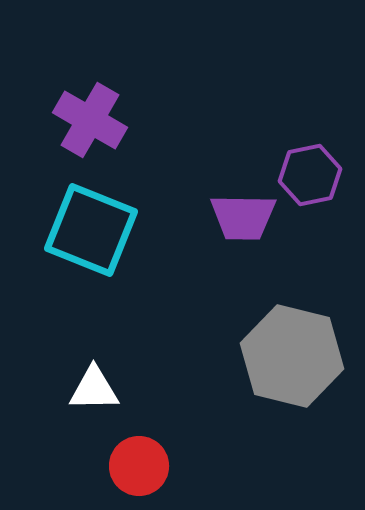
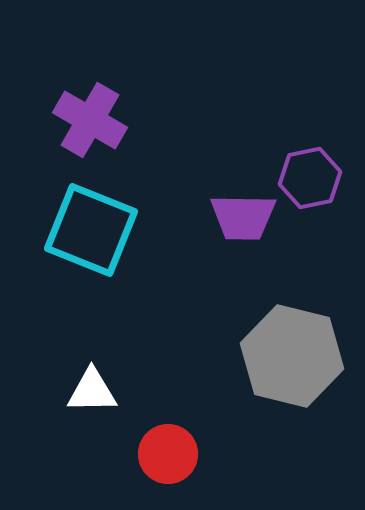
purple hexagon: moved 3 px down
white triangle: moved 2 px left, 2 px down
red circle: moved 29 px right, 12 px up
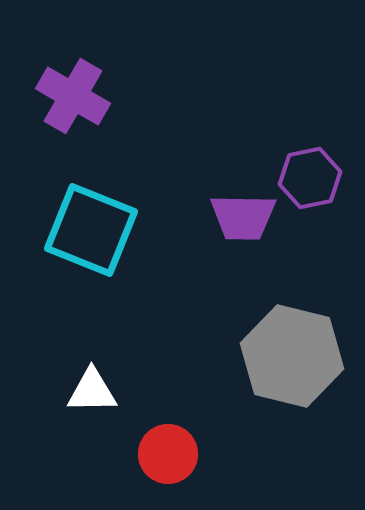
purple cross: moved 17 px left, 24 px up
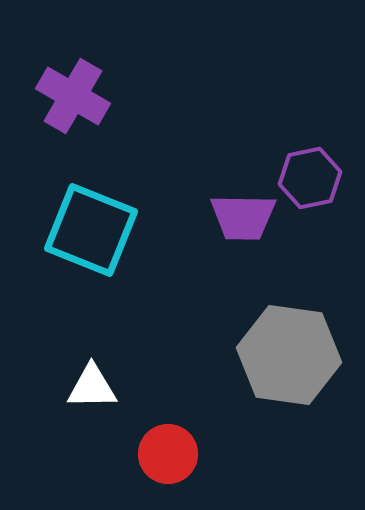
gray hexagon: moved 3 px left, 1 px up; rotated 6 degrees counterclockwise
white triangle: moved 4 px up
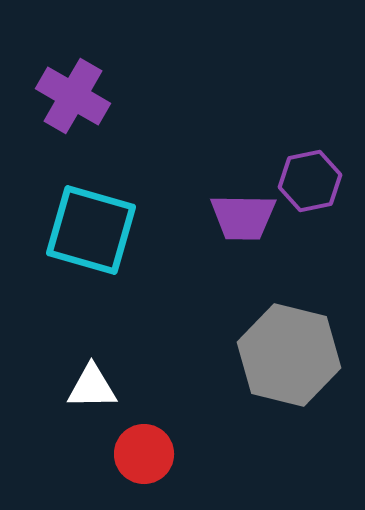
purple hexagon: moved 3 px down
cyan square: rotated 6 degrees counterclockwise
gray hexagon: rotated 6 degrees clockwise
red circle: moved 24 px left
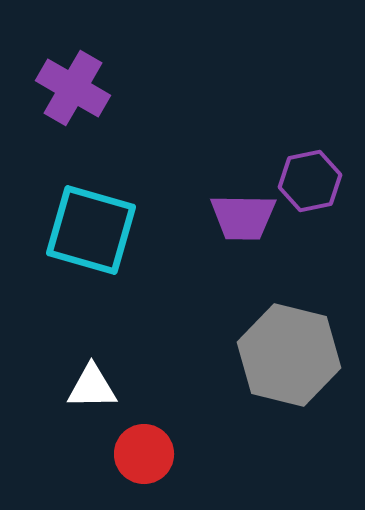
purple cross: moved 8 px up
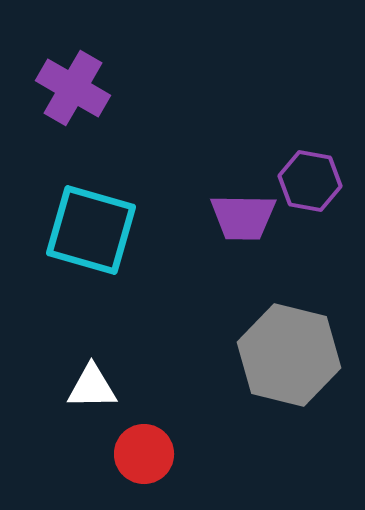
purple hexagon: rotated 22 degrees clockwise
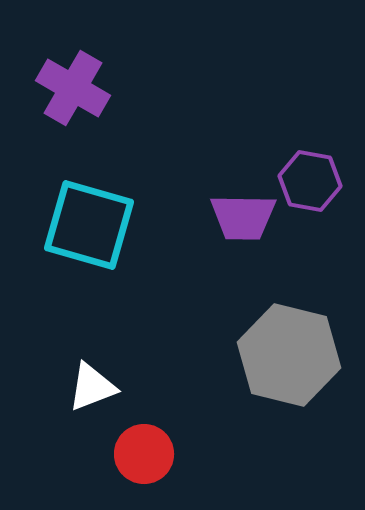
cyan square: moved 2 px left, 5 px up
white triangle: rotated 20 degrees counterclockwise
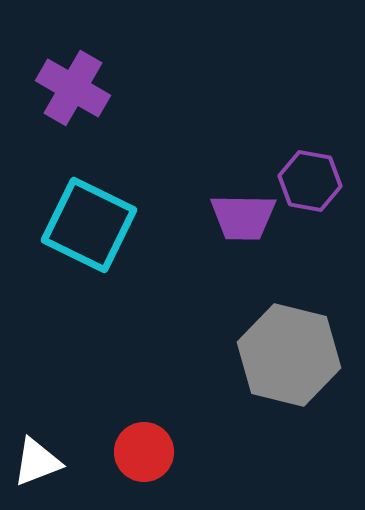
cyan square: rotated 10 degrees clockwise
white triangle: moved 55 px left, 75 px down
red circle: moved 2 px up
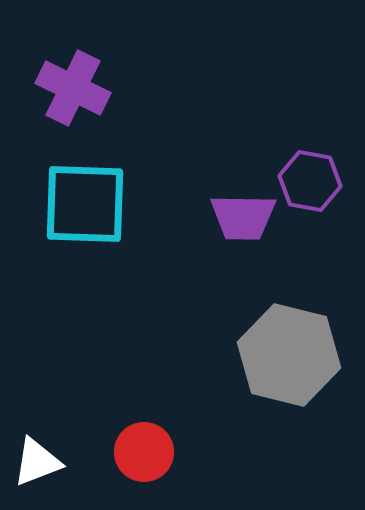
purple cross: rotated 4 degrees counterclockwise
cyan square: moved 4 px left, 21 px up; rotated 24 degrees counterclockwise
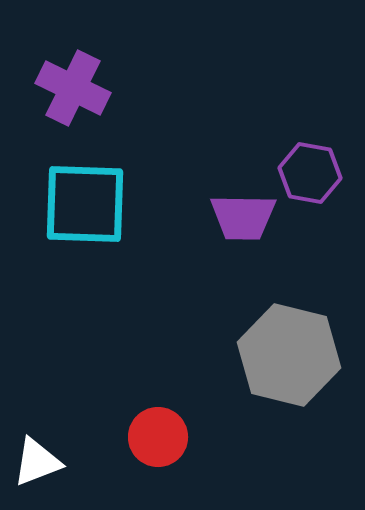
purple hexagon: moved 8 px up
red circle: moved 14 px right, 15 px up
